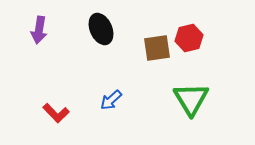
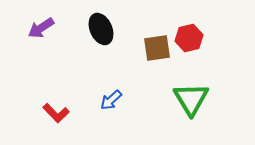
purple arrow: moved 2 px right, 2 px up; rotated 48 degrees clockwise
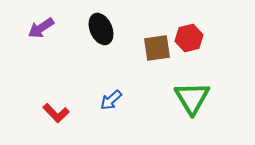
green triangle: moved 1 px right, 1 px up
